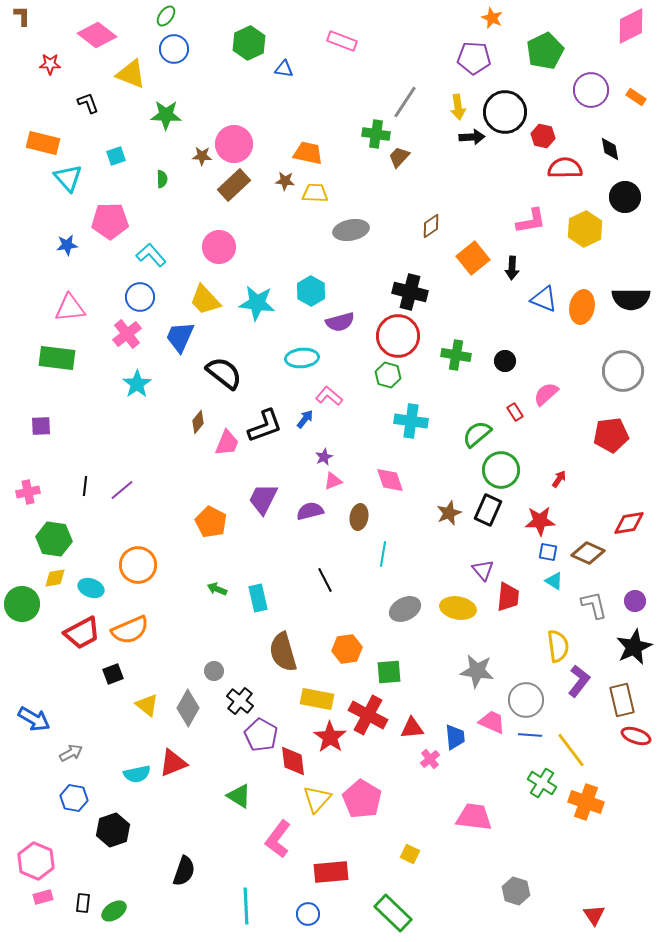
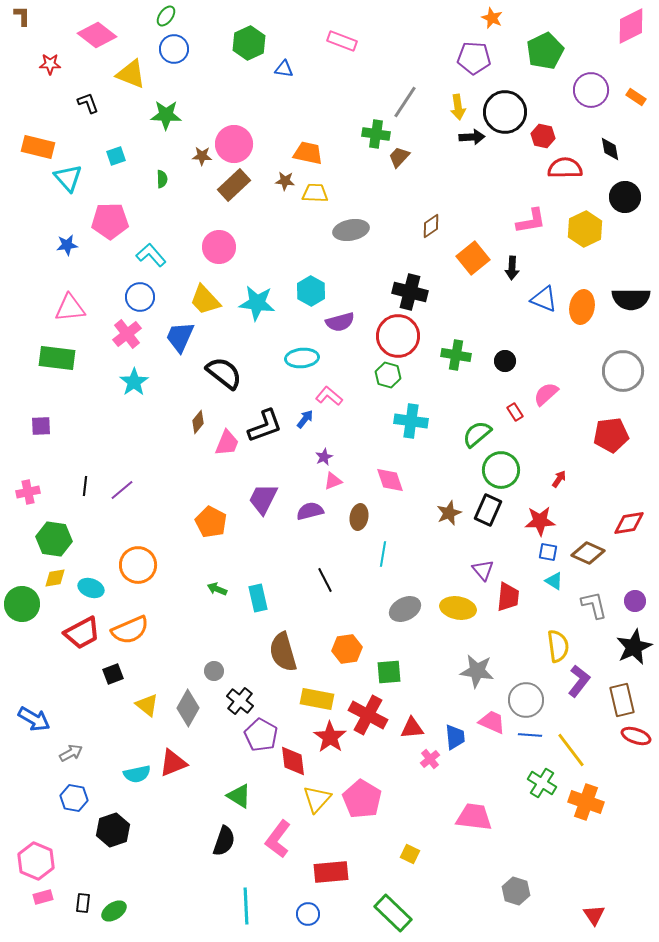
orange rectangle at (43, 143): moved 5 px left, 4 px down
cyan star at (137, 384): moved 3 px left, 2 px up
black semicircle at (184, 871): moved 40 px right, 30 px up
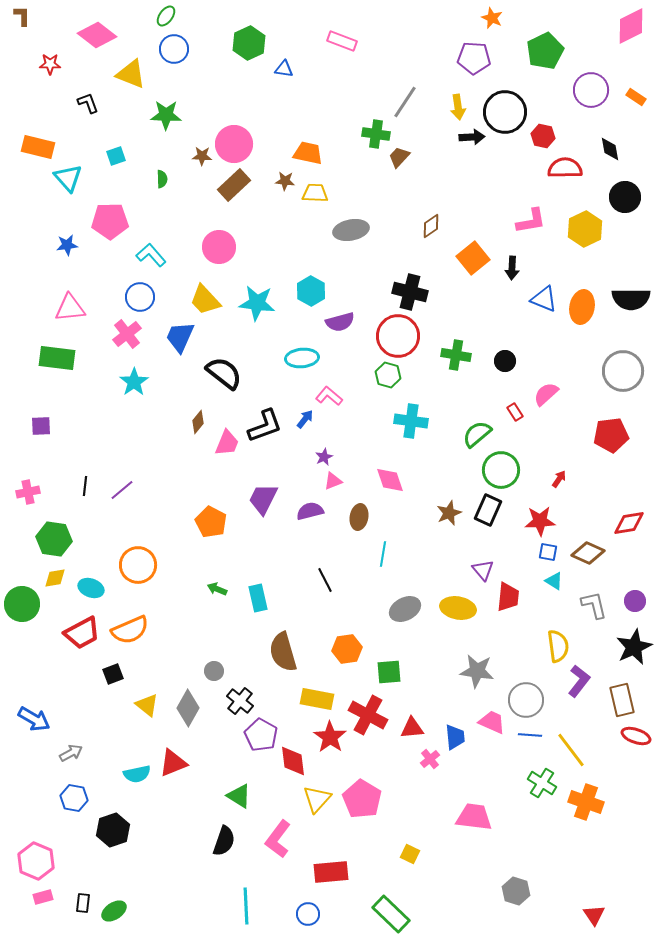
green rectangle at (393, 913): moved 2 px left, 1 px down
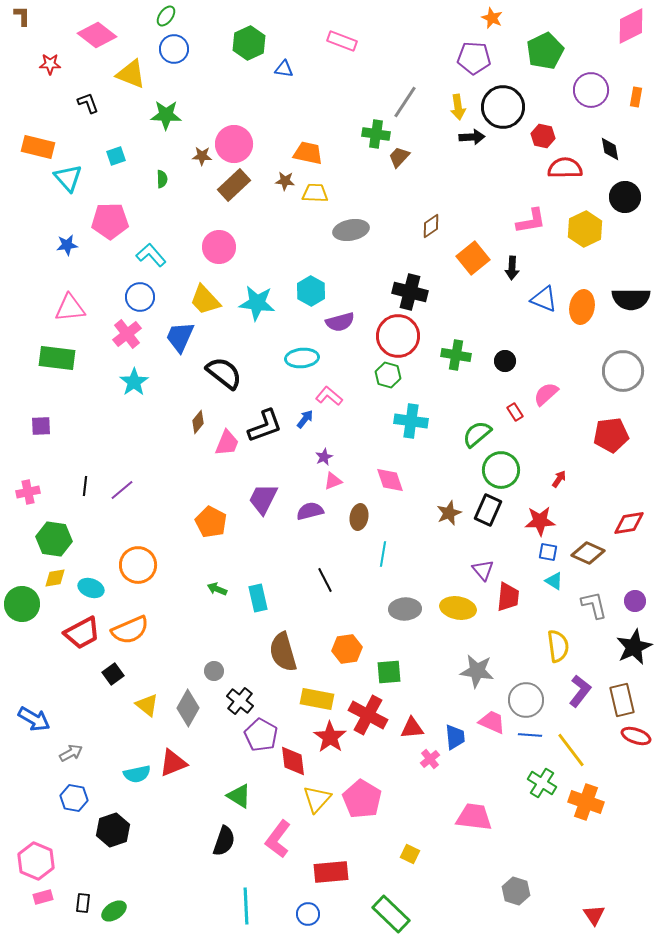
orange rectangle at (636, 97): rotated 66 degrees clockwise
black circle at (505, 112): moved 2 px left, 5 px up
gray ellipse at (405, 609): rotated 24 degrees clockwise
black square at (113, 674): rotated 15 degrees counterclockwise
purple L-shape at (579, 681): moved 1 px right, 10 px down
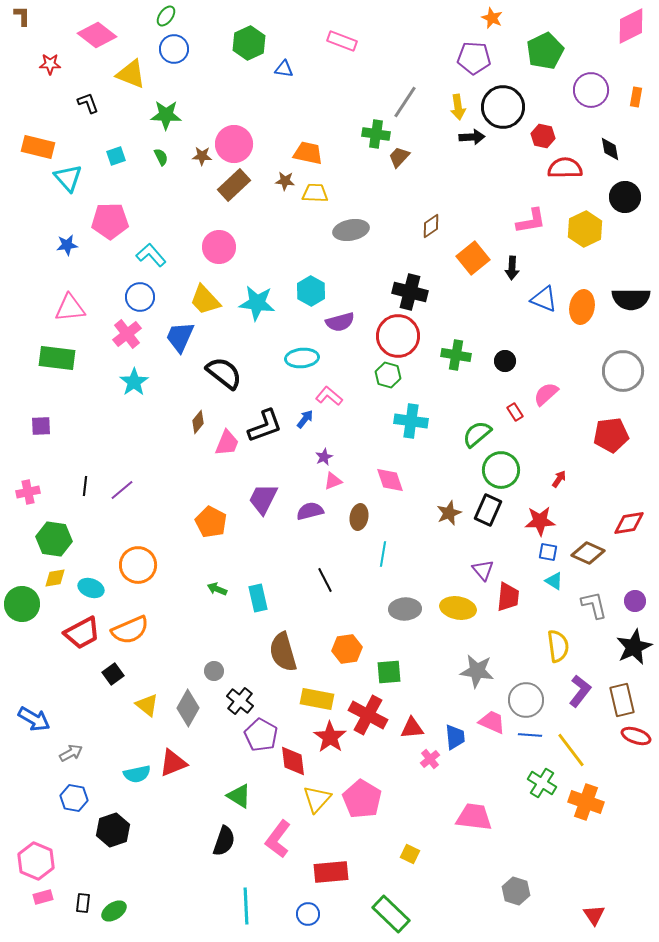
green semicircle at (162, 179): moved 1 px left, 22 px up; rotated 24 degrees counterclockwise
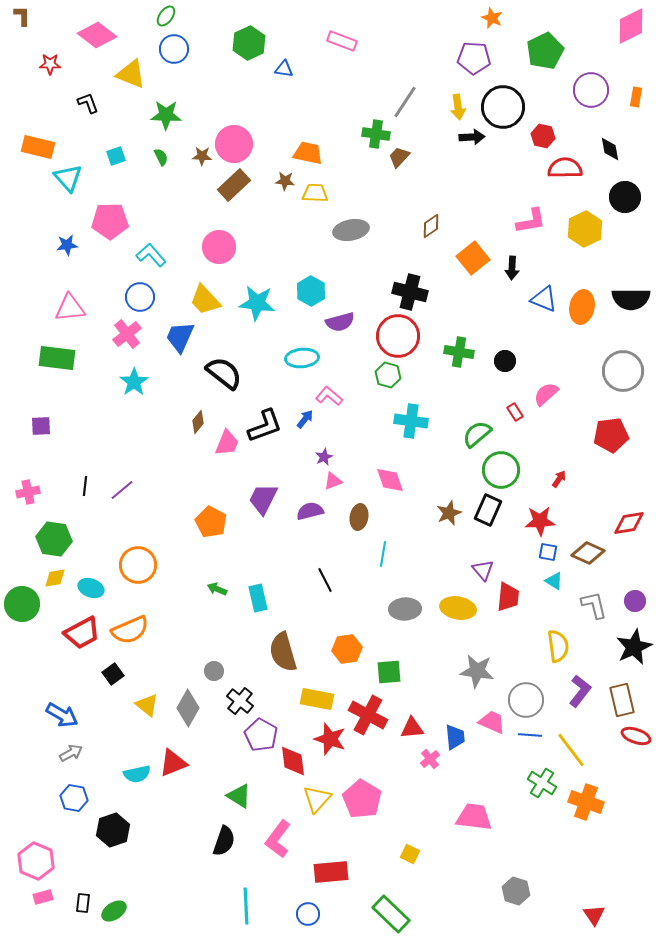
green cross at (456, 355): moved 3 px right, 3 px up
blue arrow at (34, 719): moved 28 px right, 4 px up
red star at (330, 737): moved 2 px down; rotated 16 degrees counterclockwise
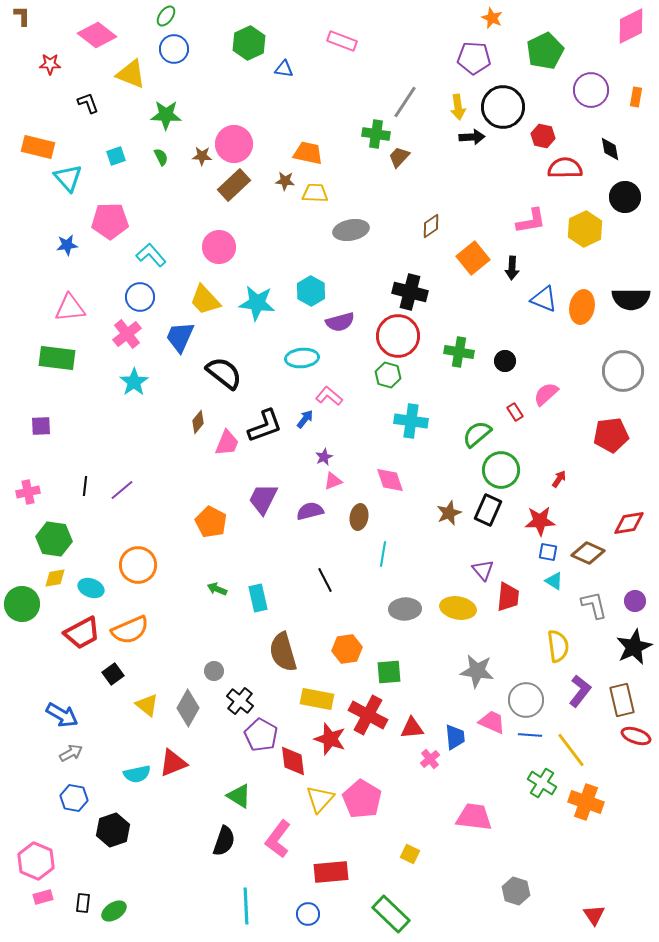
yellow triangle at (317, 799): moved 3 px right
